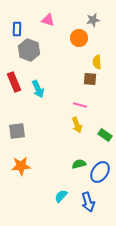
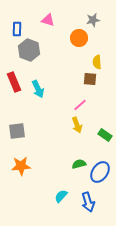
pink line: rotated 56 degrees counterclockwise
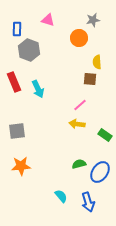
yellow arrow: moved 1 px up; rotated 119 degrees clockwise
cyan semicircle: rotated 96 degrees clockwise
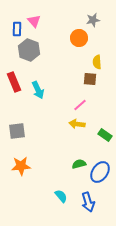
pink triangle: moved 14 px left, 1 px down; rotated 32 degrees clockwise
cyan arrow: moved 1 px down
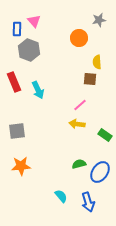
gray star: moved 6 px right
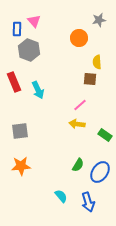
gray square: moved 3 px right
green semicircle: moved 1 px left, 1 px down; rotated 136 degrees clockwise
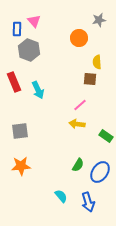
green rectangle: moved 1 px right, 1 px down
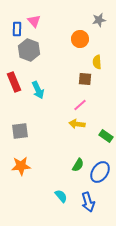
orange circle: moved 1 px right, 1 px down
brown square: moved 5 px left
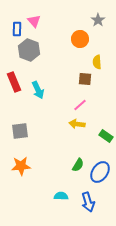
gray star: moved 1 px left; rotated 24 degrees counterclockwise
cyan semicircle: rotated 48 degrees counterclockwise
